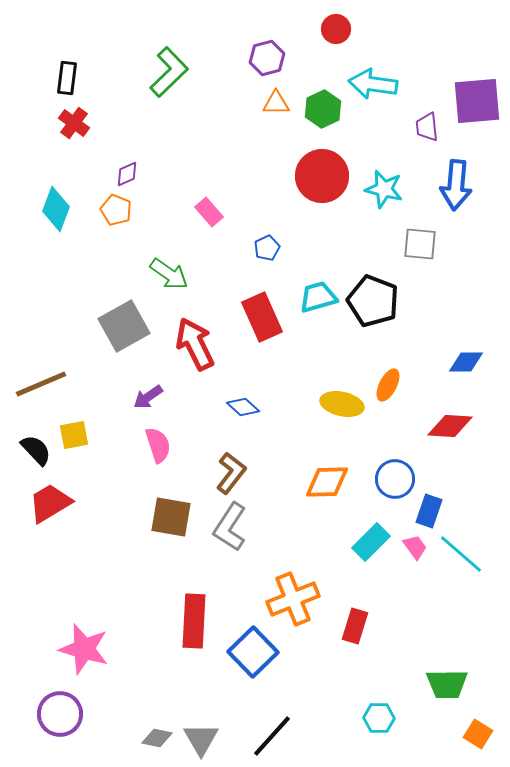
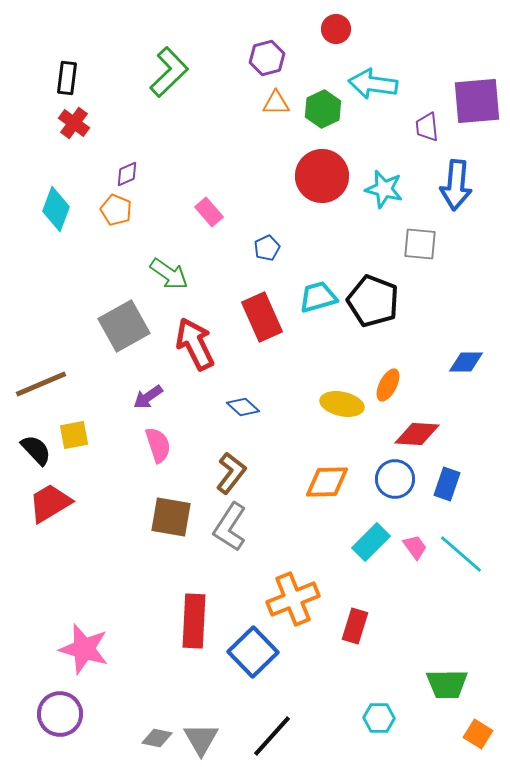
red diamond at (450, 426): moved 33 px left, 8 px down
blue rectangle at (429, 511): moved 18 px right, 27 px up
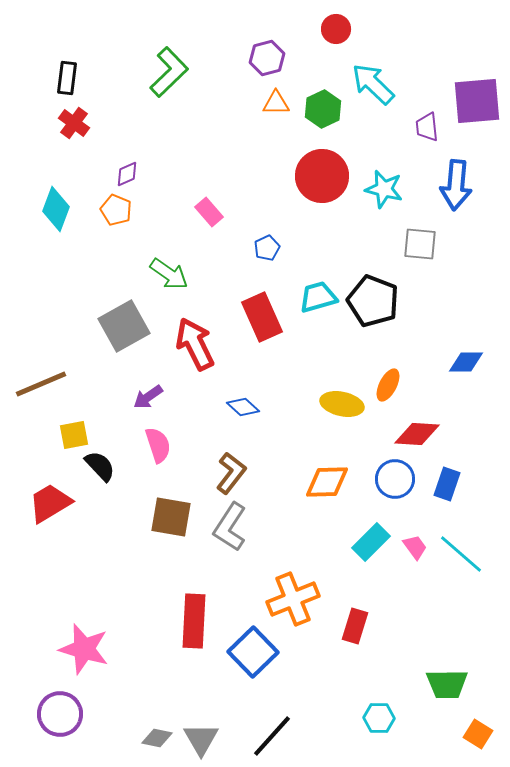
cyan arrow at (373, 84): rotated 36 degrees clockwise
black semicircle at (36, 450): moved 64 px right, 16 px down
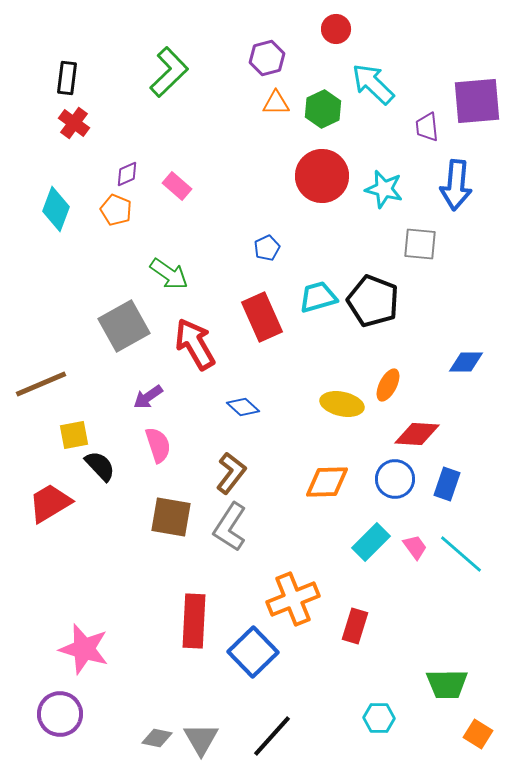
pink rectangle at (209, 212): moved 32 px left, 26 px up; rotated 8 degrees counterclockwise
red arrow at (195, 344): rotated 4 degrees counterclockwise
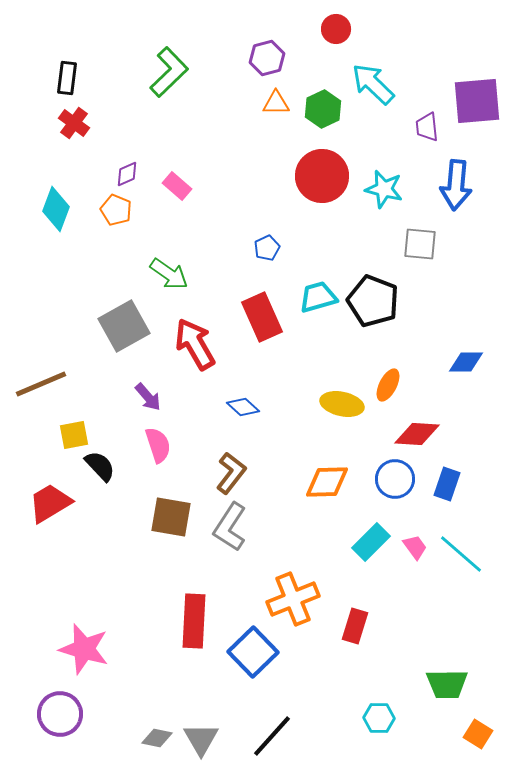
purple arrow at (148, 397): rotated 96 degrees counterclockwise
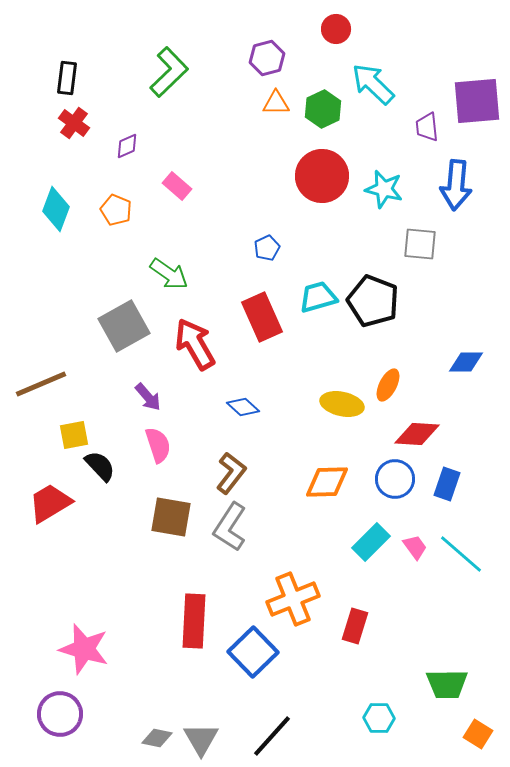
purple diamond at (127, 174): moved 28 px up
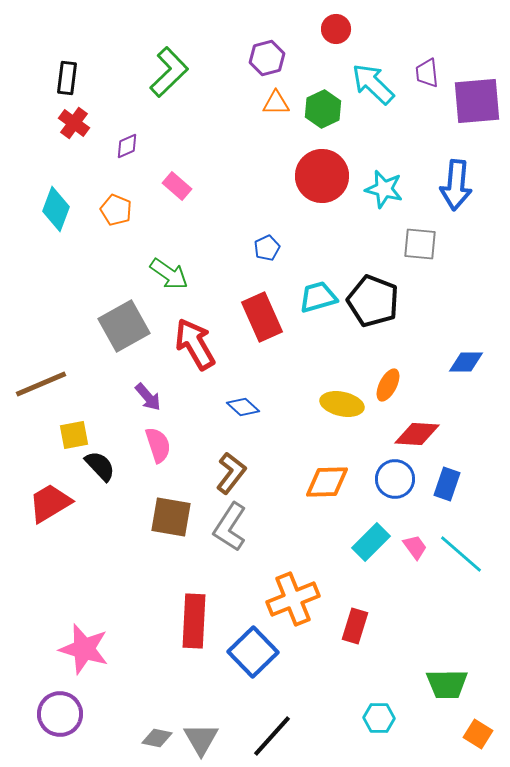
purple trapezoid at (427, 127): moved 54 px up
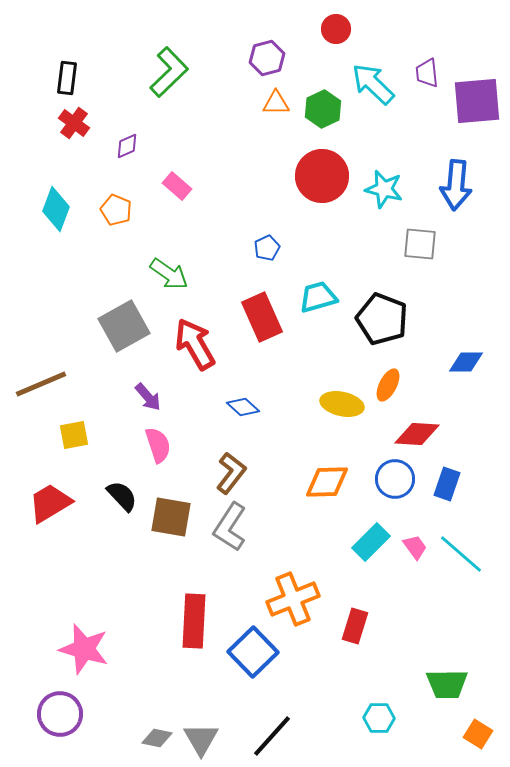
black pentagon at (373, 301): moved 9 px right, 18 px down
black semicircle at (100, 466): moved 22 px right, 30 px down
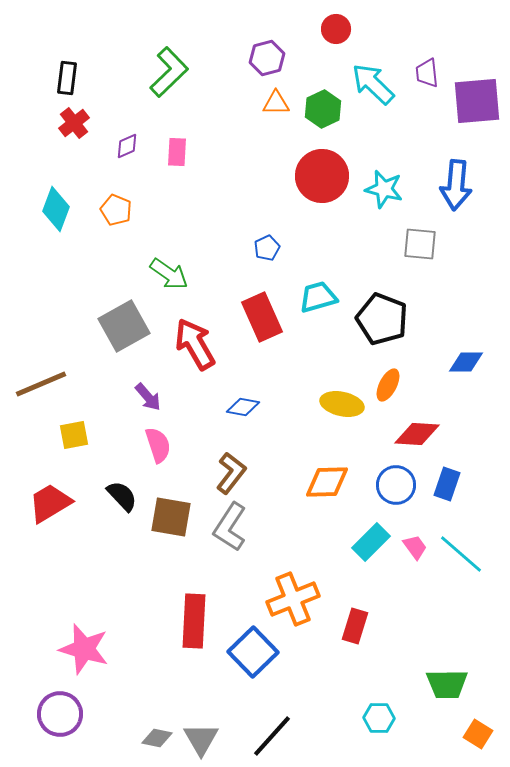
red cross at (74, 123): rotated 16 degrees clockwise
pink rectangle at (177, 186): moved 34 px up; rotated 52 degrees clockwise
blue diamond at (243, 407): rotated 32 degrees counterclockwise
blue circle at (395, 479): moved 1 px right, 6 px down
